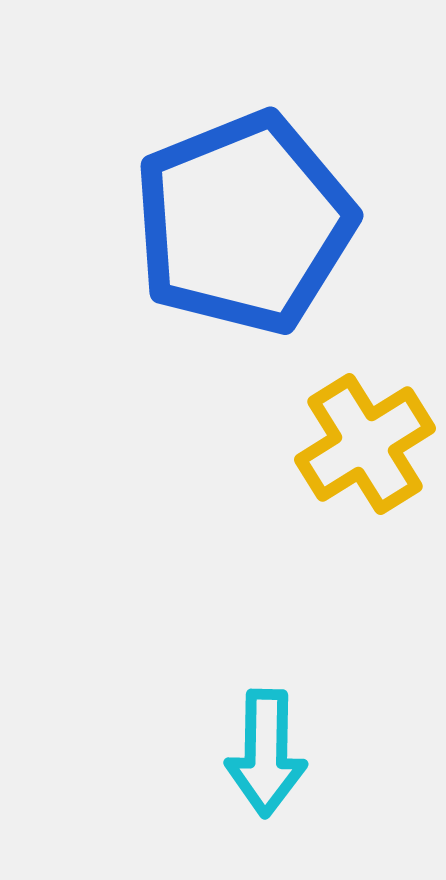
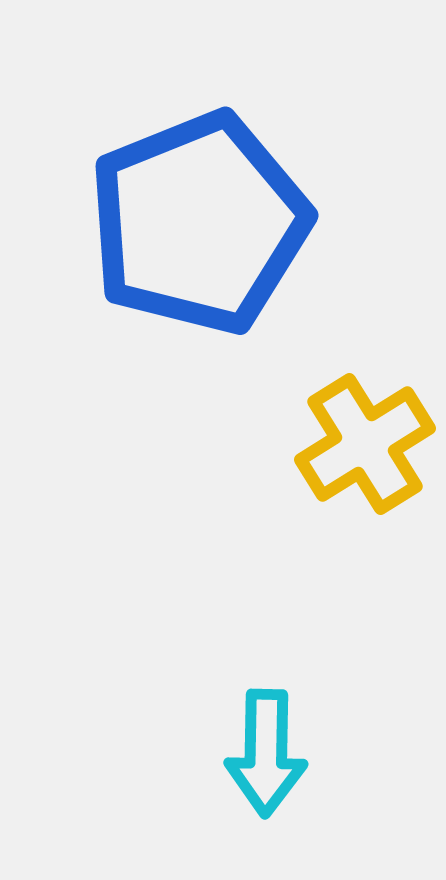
blue pentagon: moved 45 px left
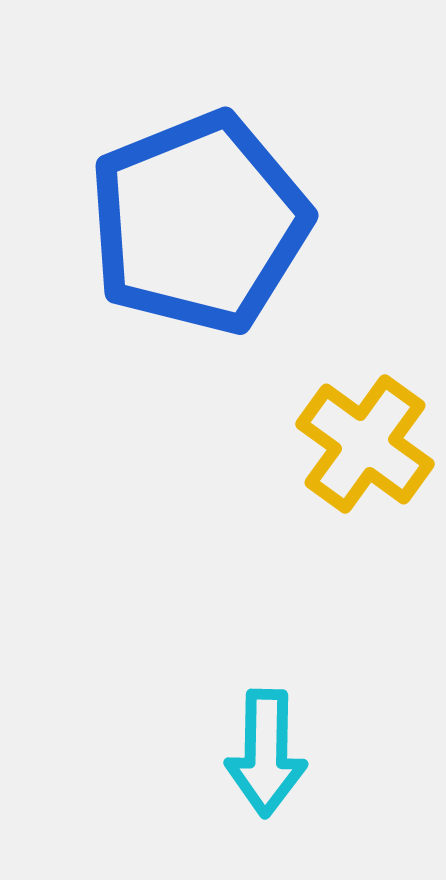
yellow cross: rotated 22 degrees counterclockwise
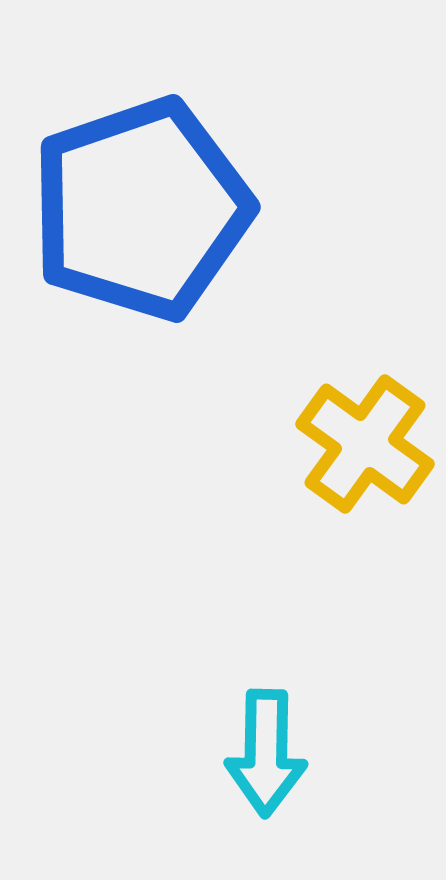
blue pentagon: moved 58 px left, 14 px up; rotated 3 degrees clockwise
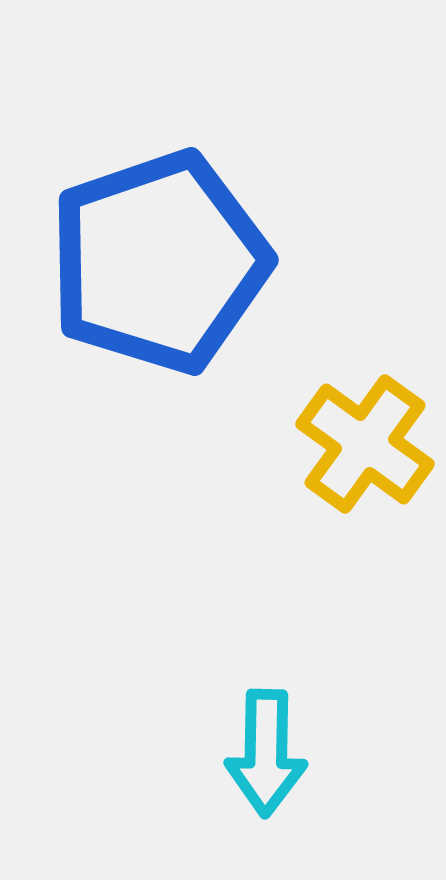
blue pentagon: moved 18 px right, 53 px down
